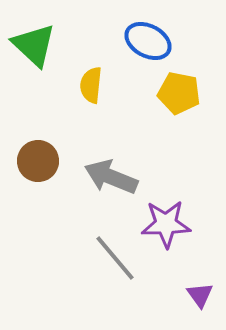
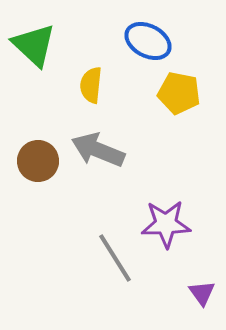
gray arrow: moved 13 px left, 27 px up
gray line: rotated 8 degrees clockwise
purple triangle: moved 2 px right, 2 px up
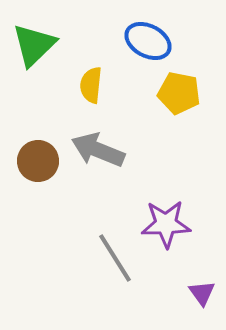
green triangle: rotated 33 degrees clockwise
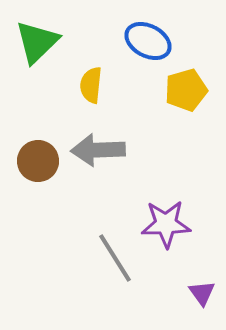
green triangle: moved 3 px right, 3 px up
yellow pentagon: moved 7 px right, 3 px up; rotated 27 degrees counterclockwise
gray arrow: rotated 24 degrees counterclockwise
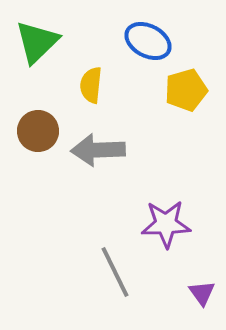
brown circle: moved 30 px up
gray line: moved 14 px down; rotated 6 degrees clockwise
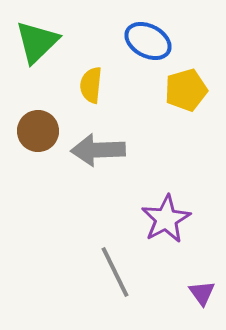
purple star: moved 5 px up; rotated 27 degrees counterclockwise
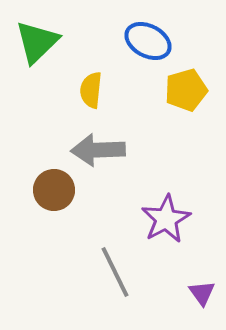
yellow semicircle: moved 5 px down
brown circle: moved 16 px right, 59 px down
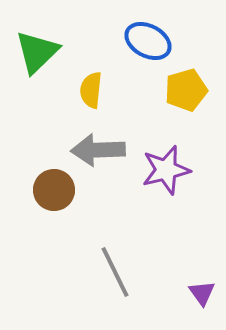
green triangle: moved 10 px down
purple star: moved 49 px up; rotated 15 degrees clockwise
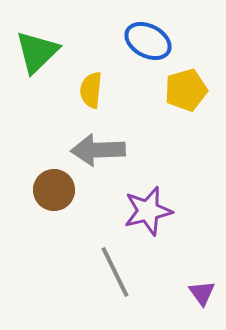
purple star: moved 18 px left, 41 px down
